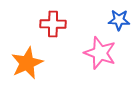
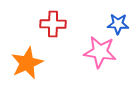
blue star: moved 1 px left, 4 px down
pink star: moved 1 px up; rotated 12 degrees counterclockwise
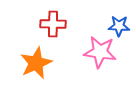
blue star: moved 1 px right, 2 px down
orange star: moved 9 px right
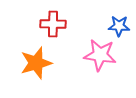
pink star: moved 3 px down
orange star: rotated 8 degrees clockwise
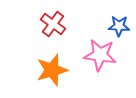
red cross: rotated 35 degrees clockwise
orange star: moved 16 px right, 7 px down
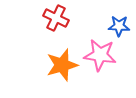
red cross: moved 3 px right, 6 px up; rotated 10 degrees counterclockwise
orange star: moved 10 px right, 5 px up
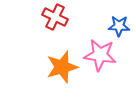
red cross: moved 1 px left, 1 px up
orange star: moved 2 px down
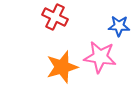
pink star: moved 2 px down
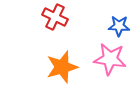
pink star: moved 10 px right, 2 px down
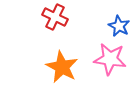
blue star: rotated 25 degrees clockwise
orange star: rotated 28 degrees counterclockwise
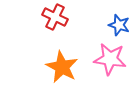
blue star: moved 1 px up; rotated 10 degrees counterclockwise
